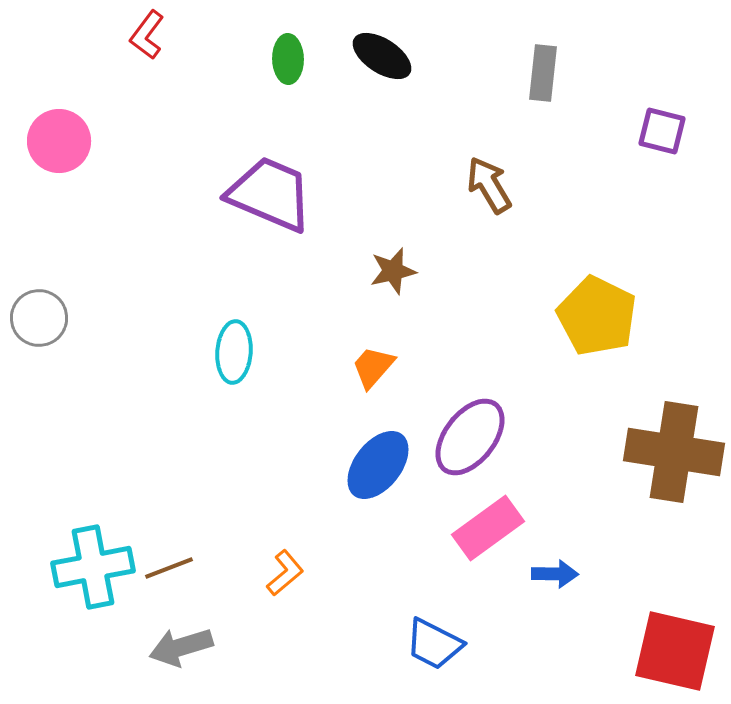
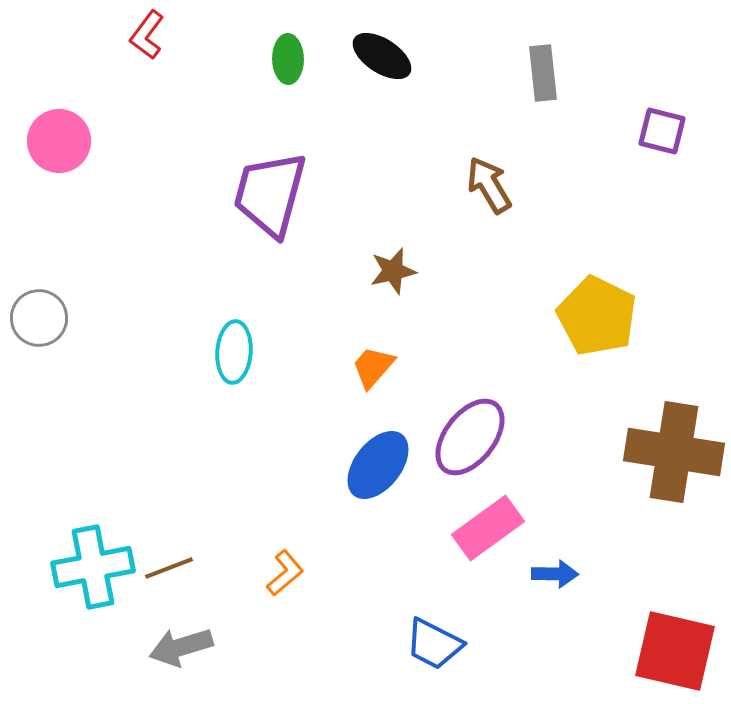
gray rectangle: rotated 12 degrees counterclockwise
purple trapezoid: rotated 98 degrees counterclockwise
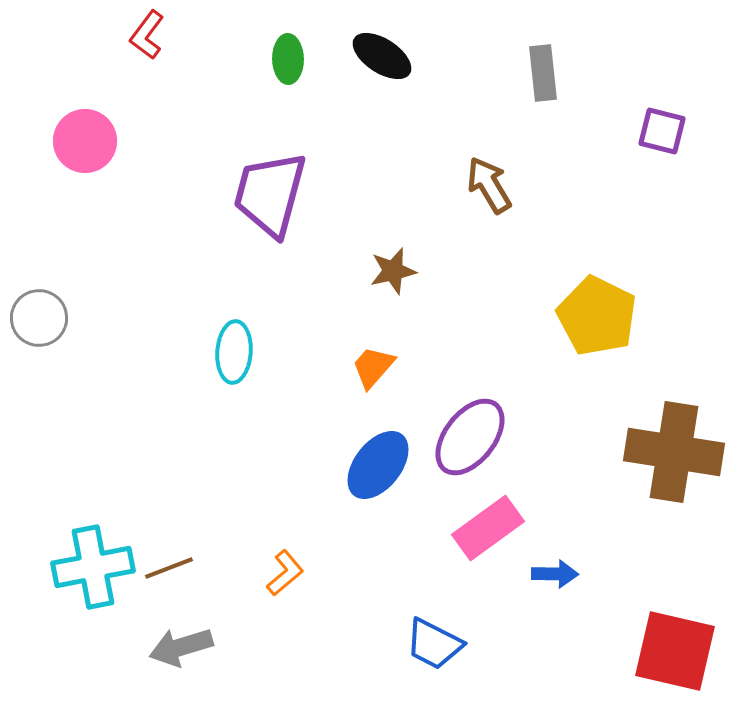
pink circle: moved 26 px right
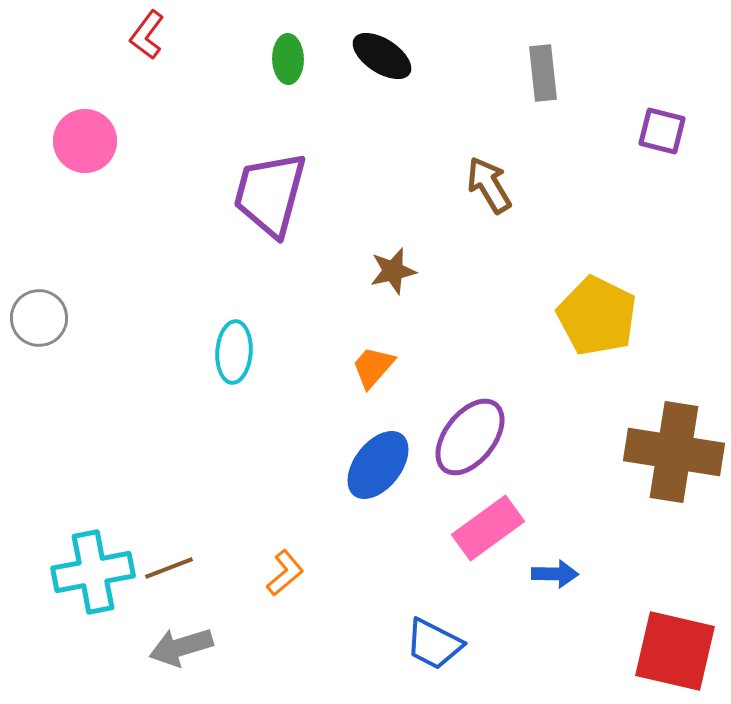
cyan cross: moved 5 px down
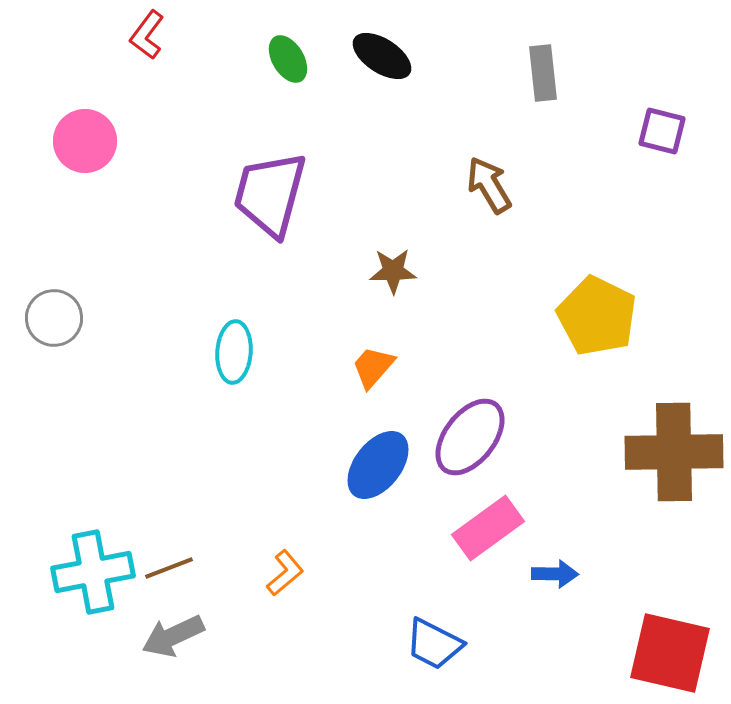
green ellipse: rotated 30 degrees counterclockwise
brown star: rotated 12 degrees clockwise
gray circle: moved 15 px right
brown cross: rotated 10 degrees counterclockwise
gray arrow: moved 8 px left, 11 px up; rotated 8 degrees counterclockwise
red square: moved 5 px left, 2 px down
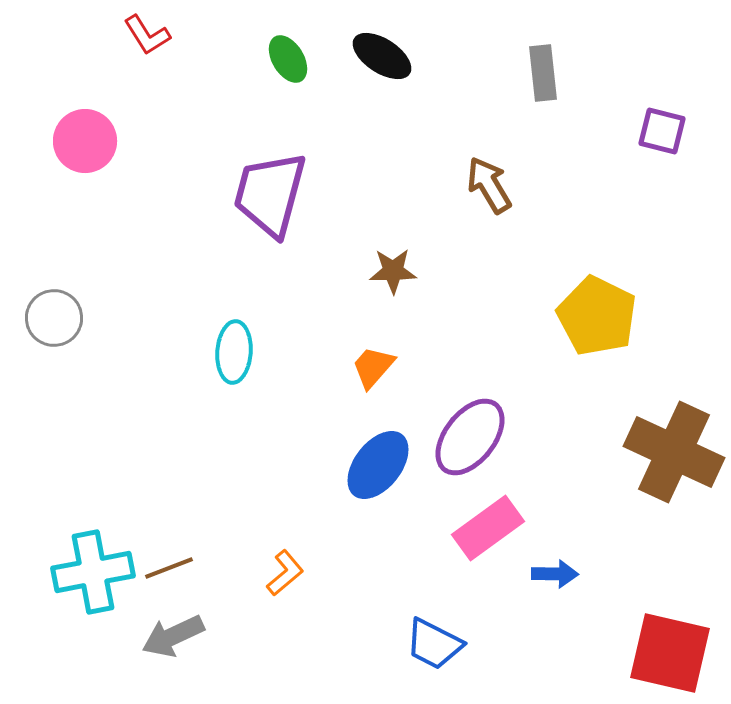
red L-shape: rotated 69 degrees counterclockwise
brown cross: rotated 26 degrees clockwise
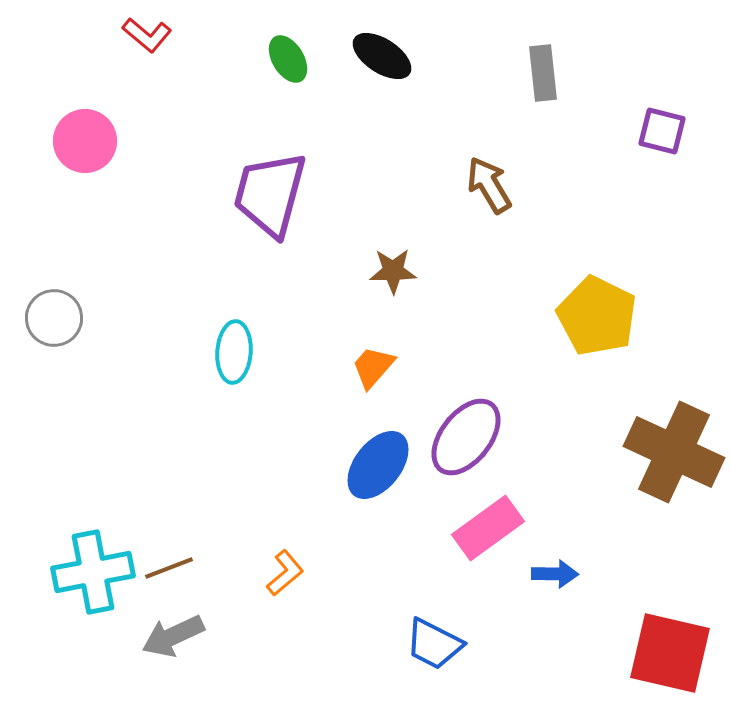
red L-shape: rotated 18 degrees counterclockwise
purple ellipse: moved 4 px left
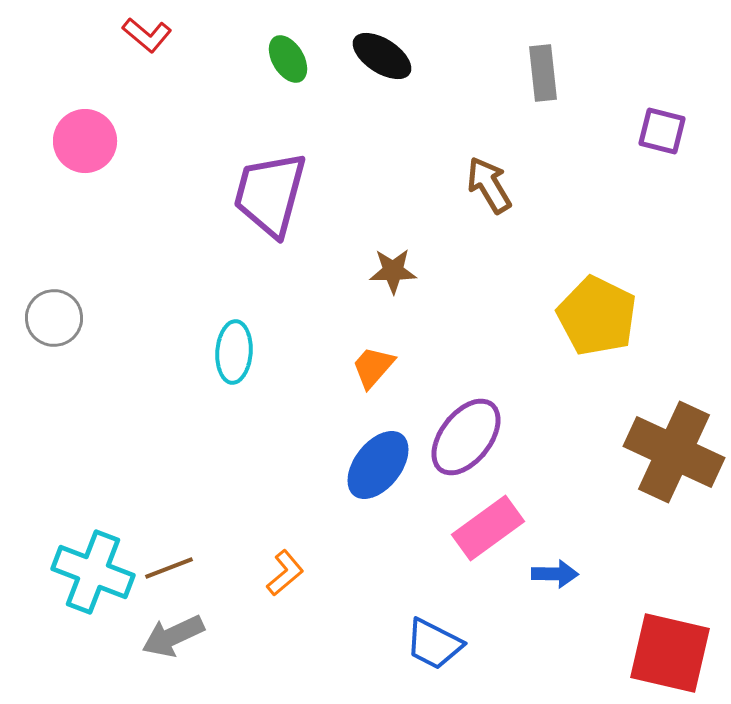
cyan cross: rotated 32 degrees clockwise
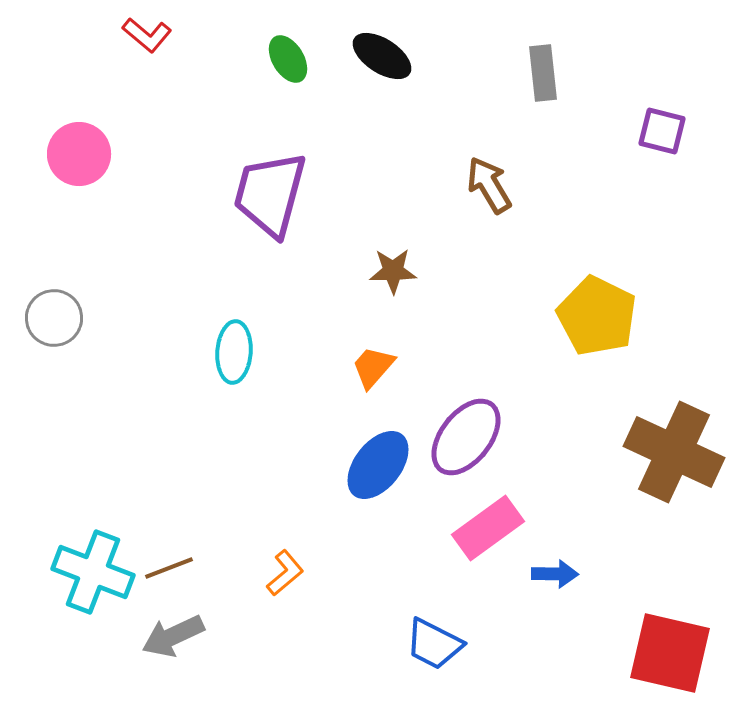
pink circle: moved 6 px left, 13 px down
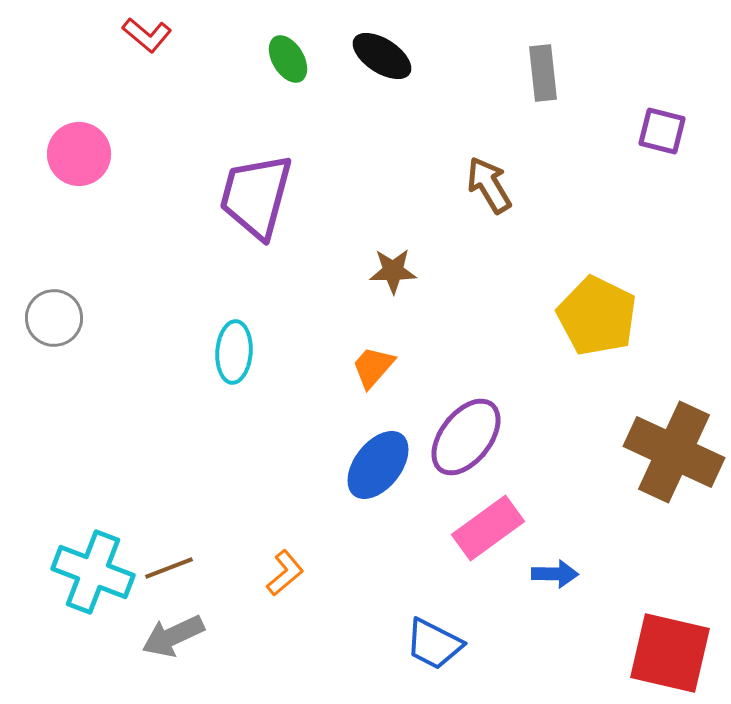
purple trapezoid: moved 14 px left, 2 px down
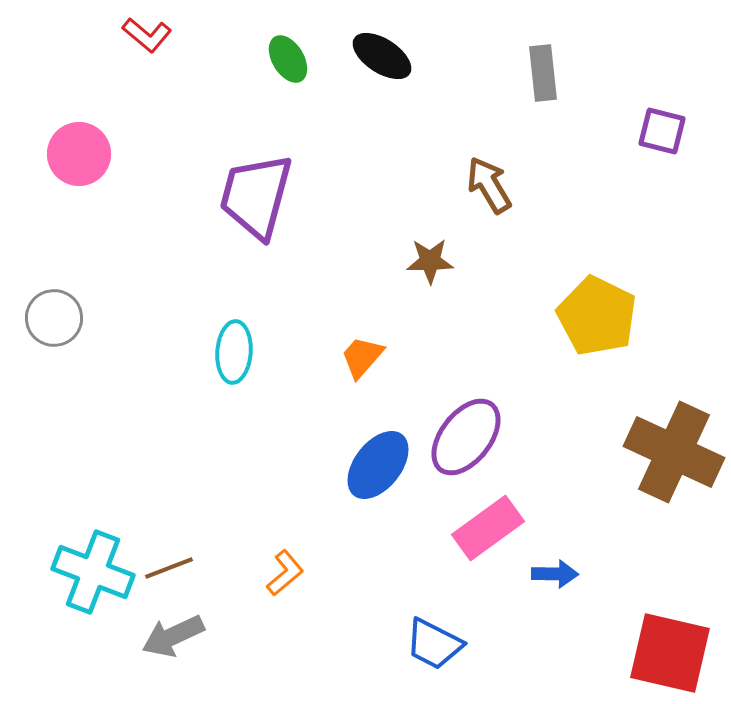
brown star: moved 37 px right, 10 px up
orange trapezoid: moved 11 px left, 10 px up
